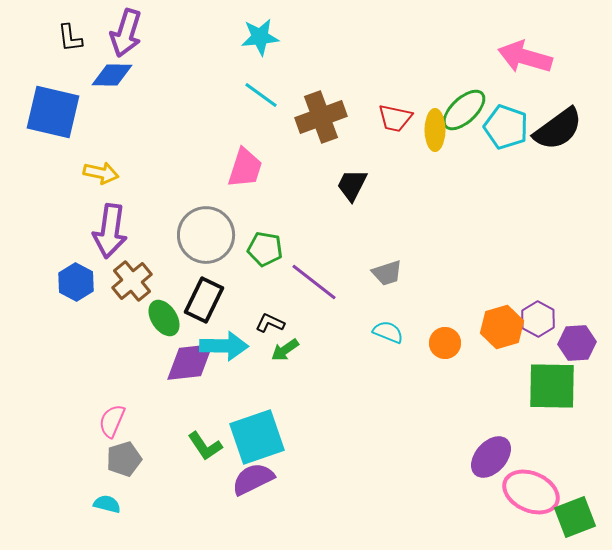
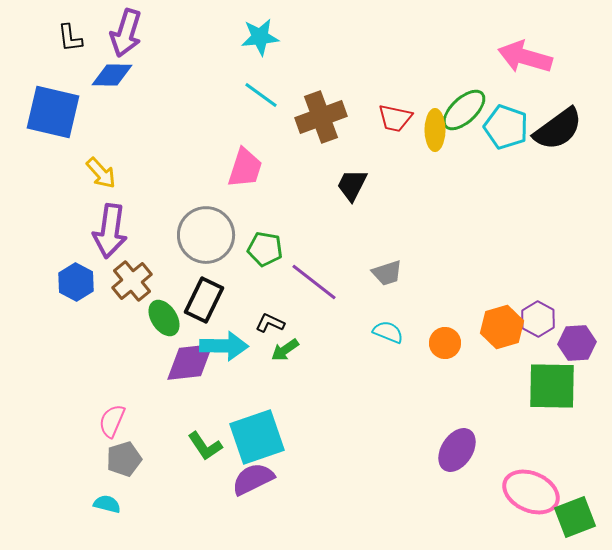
yellow arrow at (101, 173): rotated 36 degrees clockwise
purple ellipse at (491, 457): moved 34 px left, 7 px up; rotated 9 degrees counterclockwise
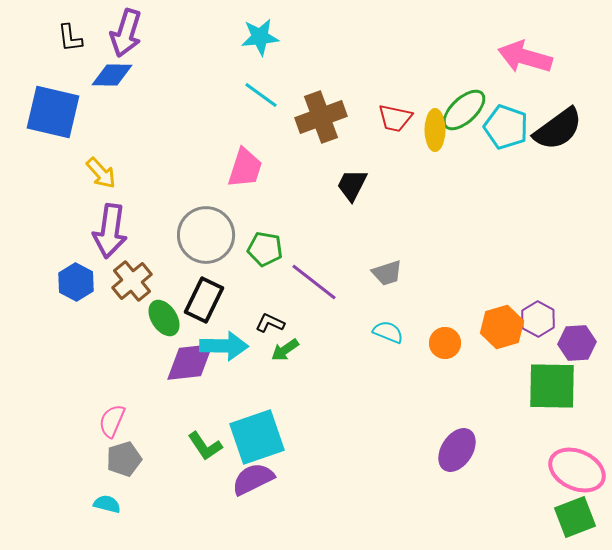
pink ellipse at (531, 492): moved 46 px right, 22 px up
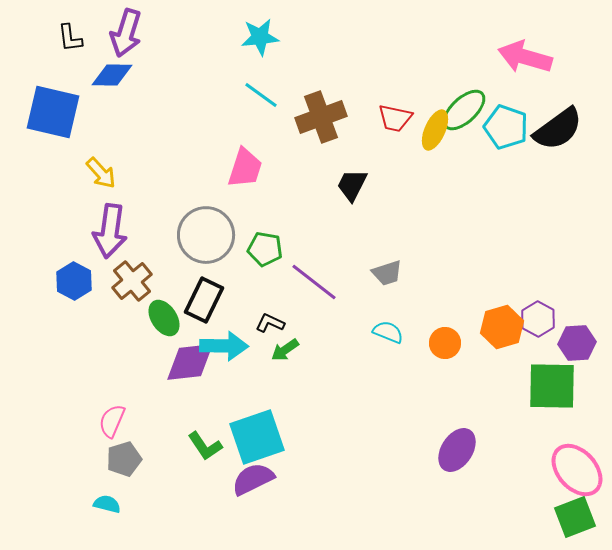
yellow ellipse at (435, 130): rotated 24 degrees clockwise
blue hexagon at (76, 282): moved 2 px left, 1 px up
pink ellipse at (577, 470): rotated 24 degrees clockwise
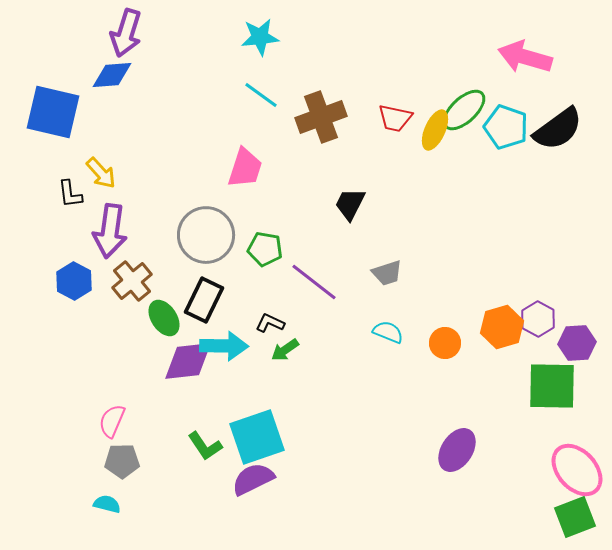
black L-shape at (70, 38): moved 156 px down
blue diamond at (112, 75): rotated 6 degrees counterclockwise
black trapezoid at (352, 185): moved 2 px left, 19 px down
purple diamond at (190, 362): moved 2 px left, 1 px up
gray pentagon at (124, 459): moved 2 px left, 2 px down; rotated 16 degrees clockwise
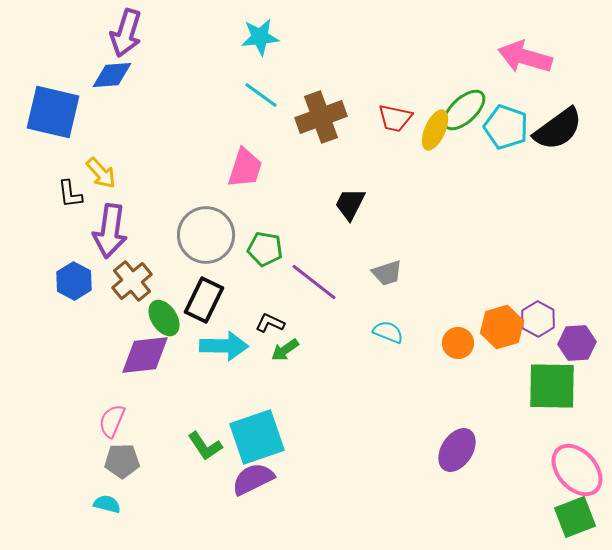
orange circle at (445, 343): moved 13 px right
purple diamond at (188, 361): moved 43 px left, 6 px up
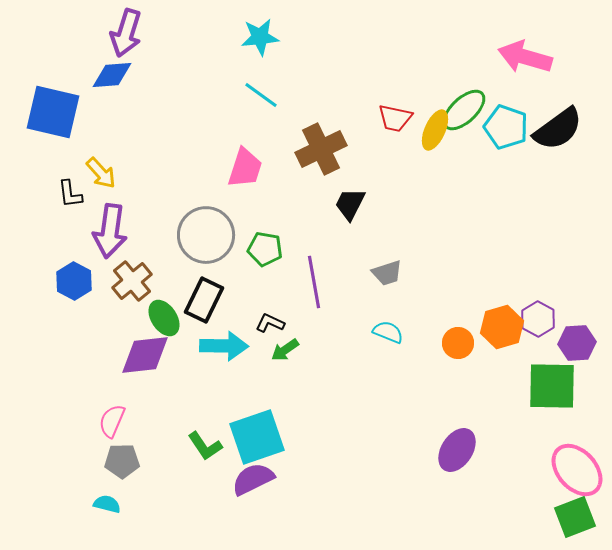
brown cross at (321, 117): moved 32 px down; rotated 6 degrees counterclockwise
purple line at (314, 282): rotated 42 degrees clockwise
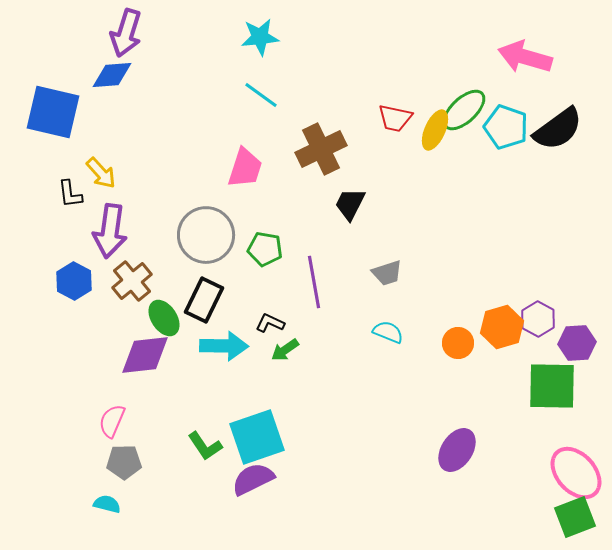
gray pentagon at (122, 461): moved 2 px right, 1 px down
pink ellipse at (577, 470): moved 1 px left, 3 px down
